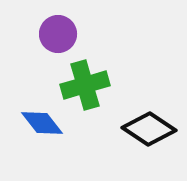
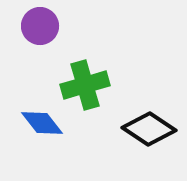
purple circle: moved 18 px left, 8 px up
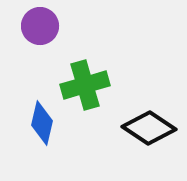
blue diamond: rotated 51 degrees clockwise
black diamond: moved 1 px up
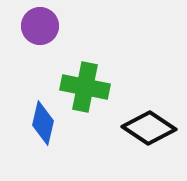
green cross: moved 2 px down; rotated 27 degrees clockwise
blue diamond: moved 1 px right
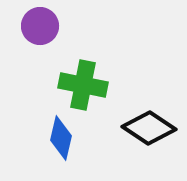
green cross: moved 2 px left, 2 px up
blue diamond: moved 18 px right, 15 px down
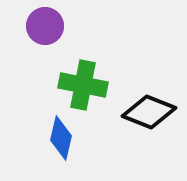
purple circle: moved 5 px right
black diamond: moved 16 px up; rotated 12 degrees counterclockwise
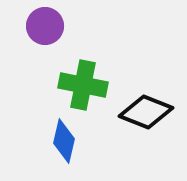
black diamond: moved 3 px left
blue diamond: moved 3 px right, 3 px down
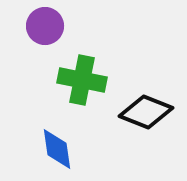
green cross: moved 1 px left, 5 px up
blue diamond: moved 7 px left, 8 px down; rotated 21 degrees counterclockwise
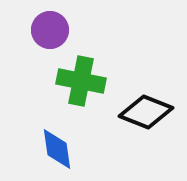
purple circle: moved 5 px right, 4 px down
green cross: moved 1 px left, 1 px down
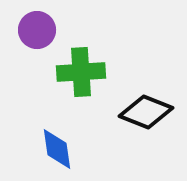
purple circle: moved 13 px left
green cross: moved 9 px up; rotated 15 degrees counterclockwise
